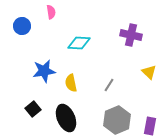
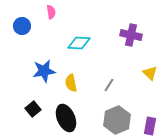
yellow triangle: moved 1 px right, 1 px down
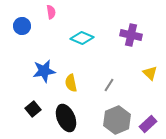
cyan diamond: moved 3 px right, 5 px up; rotated 20 degrees clockwise
purple rectangle: moved 2 px left, 2 px up; rotated 36 degrees clockwise
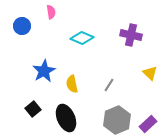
blue star: rotated 20 degrees counterclockwise
yellow semicircle: moved 1 px right, 1 px down
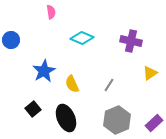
blue circle: moved 11 px left, 14 px down
purple cross: moved 6 px down
yellow triangle: rotated 42 degrees clockwise
yellow semicircle: rotated 12 degrees counterclockwise
purple rectangle: moved 6 px right, 1 px up
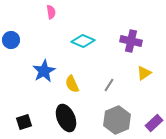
cyan diamond: moved 1 px right, 3 px down
yellow triangle: moved 6 px left
black square: moved 9 px left, 13 px down; rotated 21 degrees clockwise
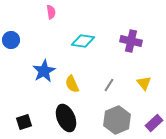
cyan diamond: rotated 15 degrees counterclockwise
yellow triangle: moved 10 px down; rotated 35 degrees counterclockwise
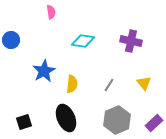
yellow semicircle: rotated 150 degrees counterclockwise
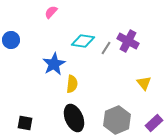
pink semicircle: rotated 128 degrees counterclockwise
purple cross: moved 3 px left; rotated 15 degrees clockwise
blue star: moved 10 px right, 7 px up
gray line: moved 3 px left, 37 px up
black ellipse: moved 8 px right
black square: moved 1 px right, 1 px down; rotated 28 degrees clockwise
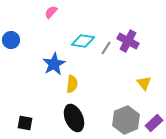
gray hexagon: moved 9 px right
